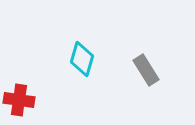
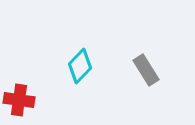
cyan diamond: moved 2 px left, 7 px down; rotated 28 degrees clockwise
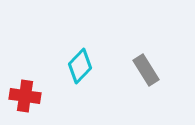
red cross: moved 6 px right, 4 px up
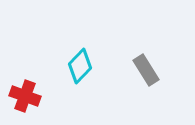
red cross: rotated 12 degrees clockwise
